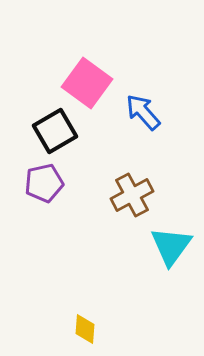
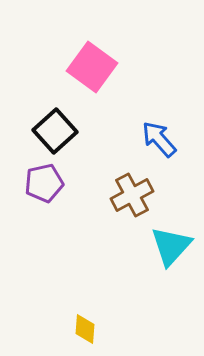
pink square: moved 5 px right, 16 px up
blue arrow: moved 16 px right, 27 px down
black square: rotated 12 degrees counterclockwise
cyan triangle: rotated 6 degrees clockwise
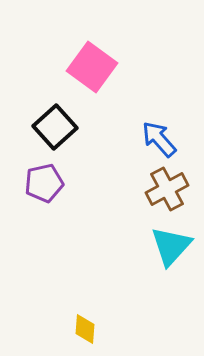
black square: moved 4 px up
brown cross: moved 35 px right, 6 px up
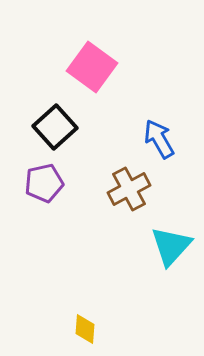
blue arrow: rotated 12 degrees clockwise
brown cross: moved 38 px left
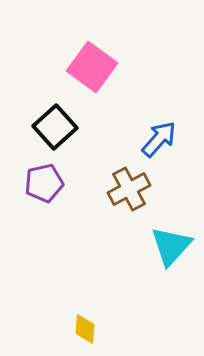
blue arrow: rotated 72 degrees clockwise
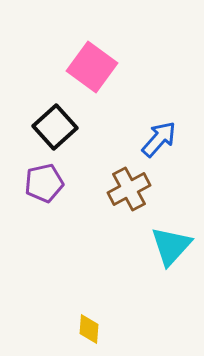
yellow diamond: moved 4 px right
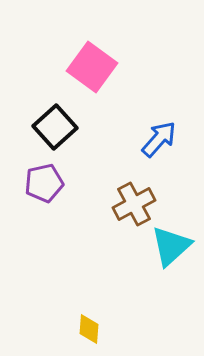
brown cross: moved 5 px right, 15 px down
cyan triangle: rotated 6 degrees clockwise
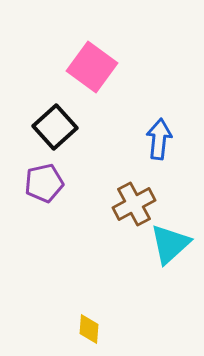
blue arrow: rotated 36 degrees counterclockwise
cyan triangle: moved 1 px left, 2 px up
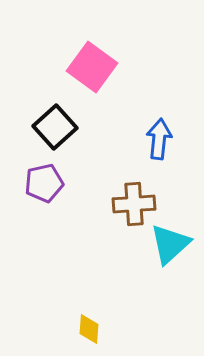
brown cross: rotated 24 degrees clockwise
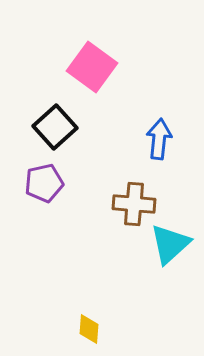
brown cross: rotated 9 degrees clockwise
